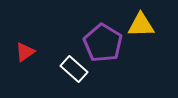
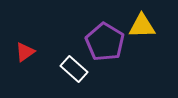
yellow triangle: moved 1 px right, 1 px down
purple pentagon: moved 2 px right, 1 px up
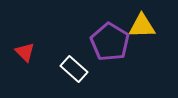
purple pentagon: moved 5 px right
red triangle: rotated 40 degrees counterclockwise
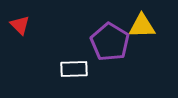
red triangle: moved 5 px left, 27 px up
white rectangle: rotated 44 degrees counterclockwise
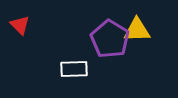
yellow triangle: moved 5 px left, 4 px down
purple pentagon: moved 3 px up
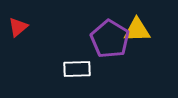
red triangle: moved 2 px left, 2 px down; rotated 35 degrees clockwise
white rectangle: moved 3 px right
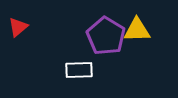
purple pentagon: moved 4 px left, 3 px up
white rectangle: moved 2 px right, 1 px down
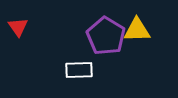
red triangle: rotated 25 degrees counterclockwise
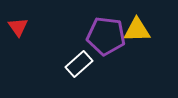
purple pentagon: rotated 24 degrees counterclockwise
white rectangle: moved 6 px up; rotated 40 degrees counterclockwise
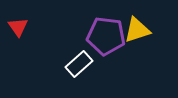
yellow triangle: rotated 16 degrees counterclockwise
